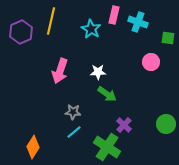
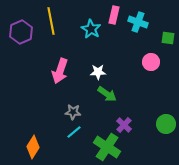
yellow line: rotated 24 degrees counterclockwise
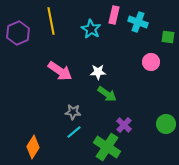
purple hexagon: moved 3 px left, 1 px down
green square: moved 1 px up
pink arrow: rotated 75 degrees counterclockwise
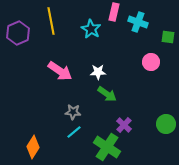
pink rectangle: moved 3 px up
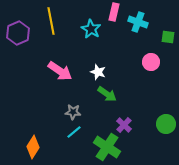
white star: rotated 21 degrees clockwise
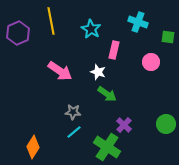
pink rectangle: moved 38 px down
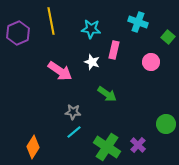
cyan star: rotated 24 degrees counterclockwise
green square: rotated 32 degrees clockwise
white star: moved 6 px left, 10 px up
purple cross: moved 14 px right, 20 px down
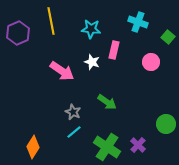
pink arrow: moved 2 px right
green arrow: moved 8 px down
gray star: rotated 21 degrees clockwise
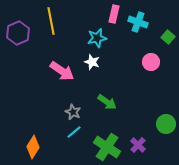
cyan star: moved 6 px right, 9 px down; rotated 18 degrees counterclockwise
pink rectangle: moved 36 px up
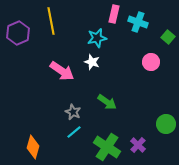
orange diamond: rotated 15 degrees counterclockwise
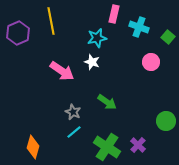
cyan cross: moved 1 px right, 5 px down
green circle: moved 3 px up
